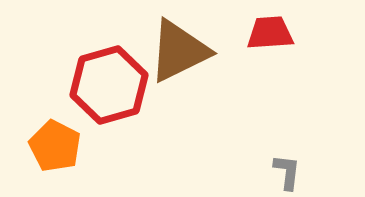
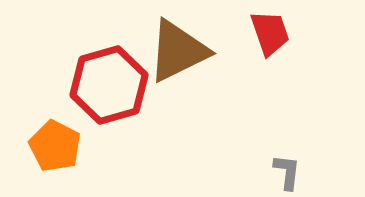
red trapezoid: rotated 75 degrees clockwise
brown triangle: moved 1 px left
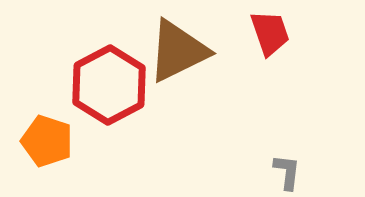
red hexagon: rotated 12 degrees counterclockwise
orange pentagon: moved 8 px left, 5 px up; rotated 9 degrees counterclockwise
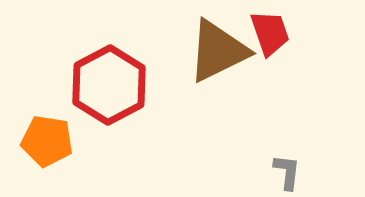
brown triangle: moved 40 px right
orange pentagon: rotated 9 degrees counterclockwise
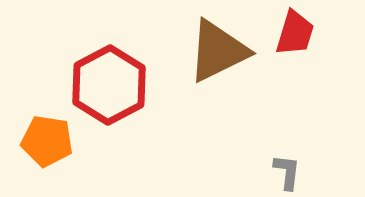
red trapezoid: moved 25 px right; rotated 36 degrees clockwise
